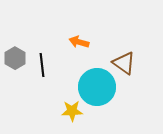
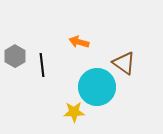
gray hexagon: moved 2 px up
yellow star: moved 2 px right, 1 px down
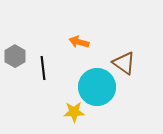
black line: moved 1 px right, 3 px down
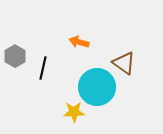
black line: rotated 20 degrees clockwise
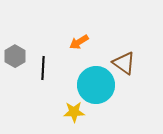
orange arrow: rotated 48 degrees counterclockwise
black line: rotated 10 degrees counterclockwise
cyan circle: moved 1 px left, 2 px up
